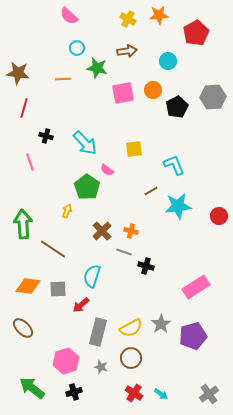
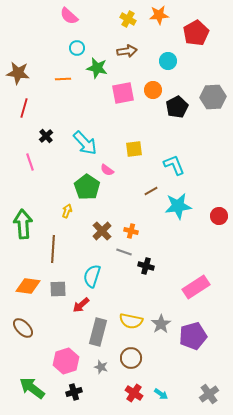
black cross at (46, 136): rotated 32 degrees clockwise
brown line at (53, 249): rotated 60 degrees clockwise
yellow semicircle at (131, 328): moved 7 px up; rotated 40 degrees clockwise
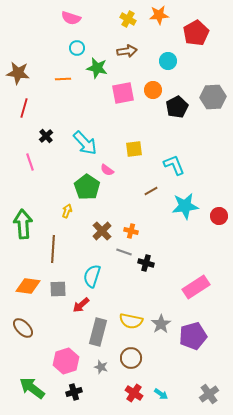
pink semicircle at (69, 16): moved 2 px right, 2 px down; rotated 24 degrees counterclockwise
cyan star at (178, 206): moved 7 px right
black cross at (146, 266): moved 3 px up
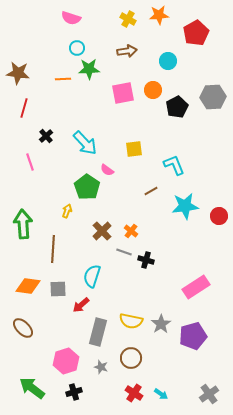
green star at (97, 68): moved 8 px left, 1 px down; rotated 15 degrees counterclockwise
orange cross at (131, 231): rotated 24 degrees clockwise
black cross at (146, 263): moved 3 px up
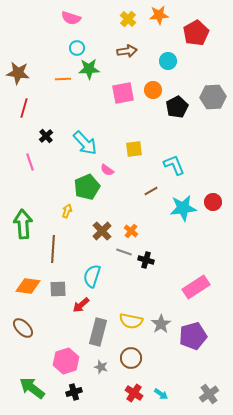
yellow cross at (128, 19): rotated 14 degrees clockwise
green pentagon at (87, 187): rotated 15 degrees clockwise
cyan star at (185, 206): moved 2 px left, 2 px down
red circle at (219, 216): moved 6 px left, 14 px up
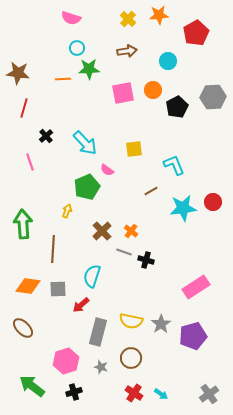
green arrow at (32, 388): moved 2 px up
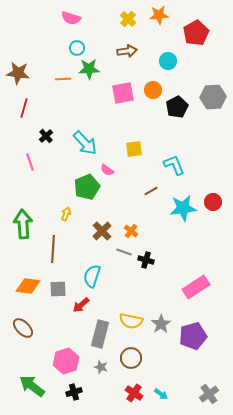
yellow arrow at (67, 211): moved 1 px left, 3 px down
gray rectangle at (98, 332): moved 2 px right, 2 px down
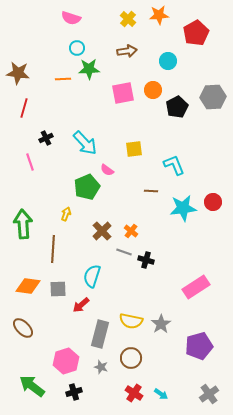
black cross at (46, 136): moved 2 px down; rotated 16 degrees clockwise
brown line at (151, 191): rotated 32 degrees clockwise
purple pentagon at (193, 336): moved 6 px right, 10 px down
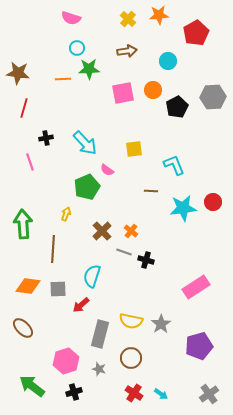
black cross at (46, 138): rotated 16 degrees clockwise
gray star at (101, 367): moved 2 px left, 2 px down
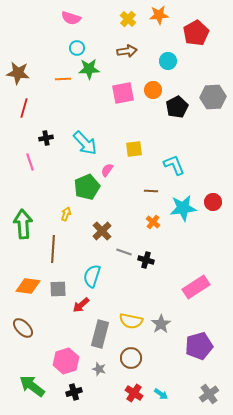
pink semicircle at (107, 170): rotated 88 degrees clockwise
orange cross at (131, 231): moved 22 px right, 9 px up
